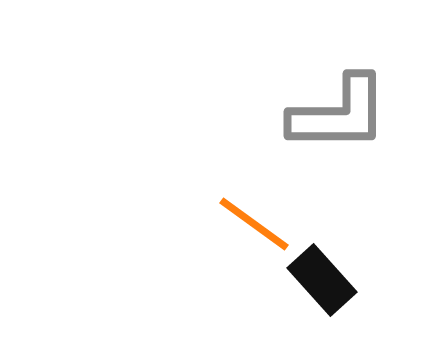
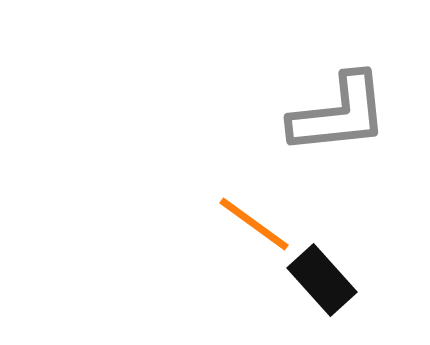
gray L-shape: rotated 6 degrees counterclockwise
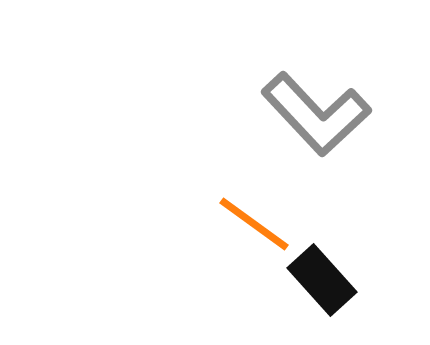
gray L-shape: moved 23 px left; rotated 53 degrees clockwise
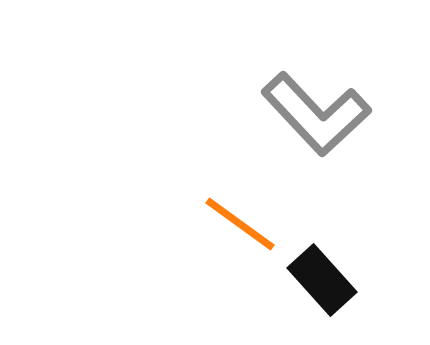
orange line: moved 14 px left
